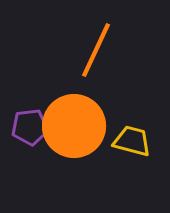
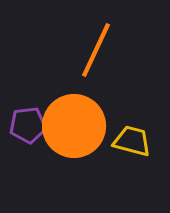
purple pentagon: moved 2 px left, 2 px up
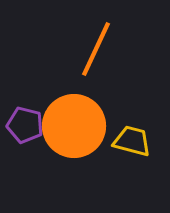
orange line: moved 1 px up
purple pentagon: moved 3 px left; rotated 21 degrees clockwise
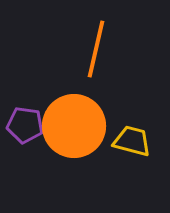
orange line: rotated 12 degrees counterclockwise
purple pentagon: rotated 6 degrees counterclockwise
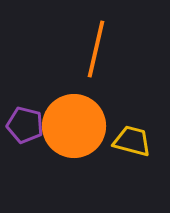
purple pentagon: rotated 6 degrees clockwise
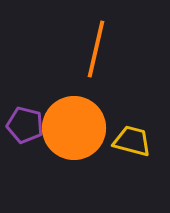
orange circle: moved 2 px down
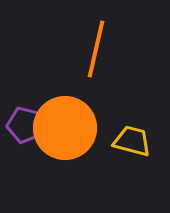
orange circle: moved 9 px left
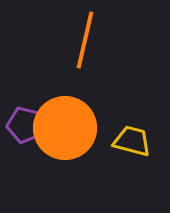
orange line: moved 11 px left, 9 px up
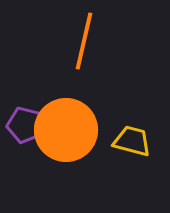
orange line: moved 1 px left, 1 px down
orange circle: moved 1 px right, 2 px down
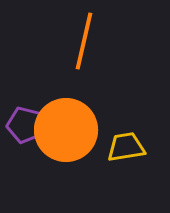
yellow trapezoid: moved 6 px left, 6 px down; rotated 24 degrees counterclockwise
